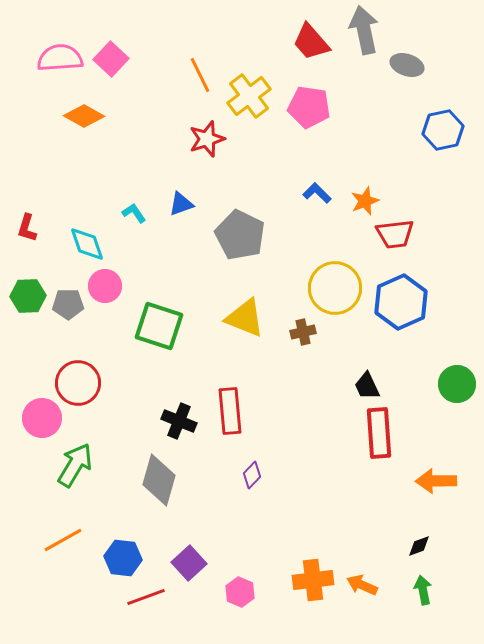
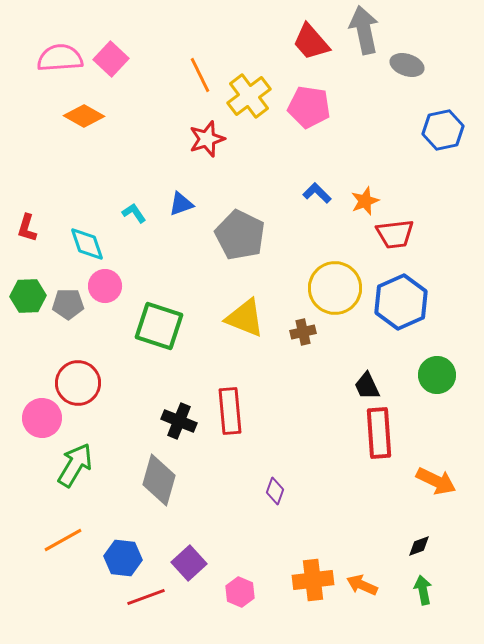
green circle at (457, 384): moved 20 px left, 9 px up
purple diamond at (252, 475): moved 23 px right, 16 px down; rotated 24 degrees counterclockwise
orange arrow at (436, 481): rotated 153 degrees counterclockwise
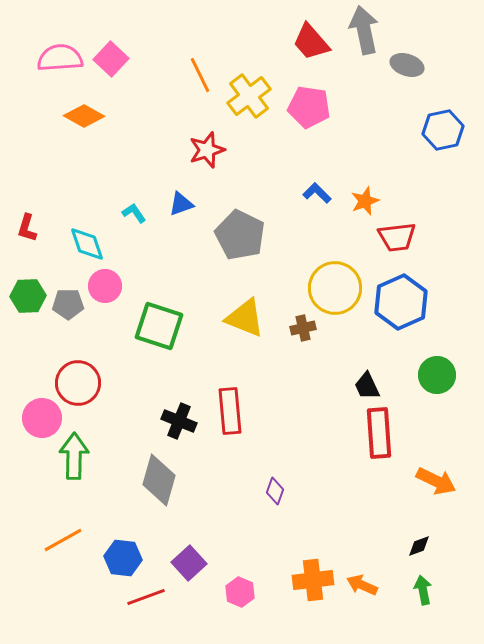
red star at (207, 139): moved 11 px down
red trapezoid at (395, 234): moved 2 px right, 3 px down
brown cross at (303, 332): moved 4 px up
green arrow at (75, 465): moved 1 px left, 9 px up; rotated 30 degrees counterclockwise
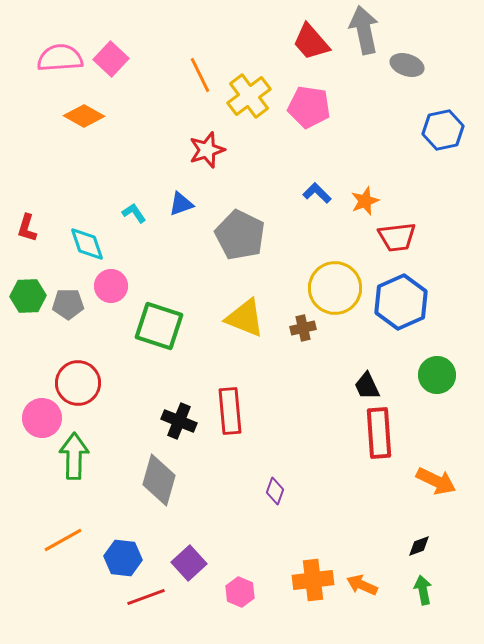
pink circle at (105, 286): moved 6 px right
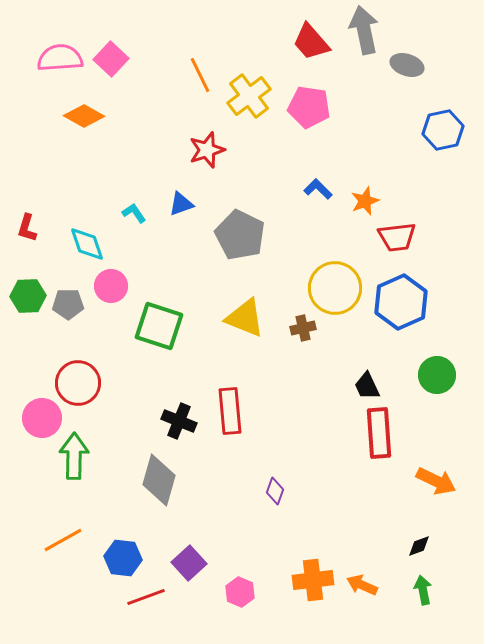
blue L-shape at (317, 193): moved 1 px right, 4 px up
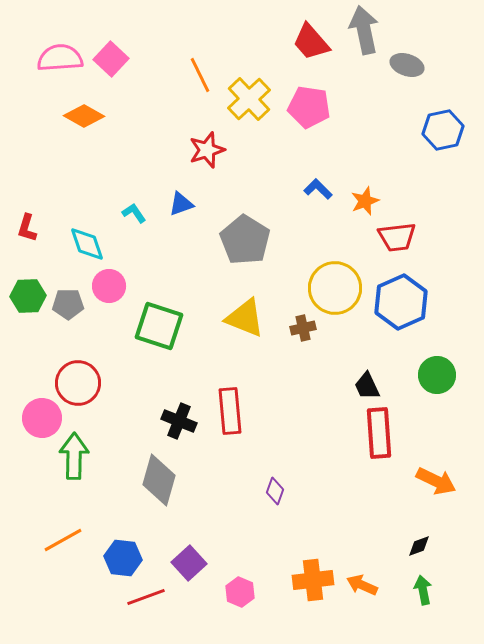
yellow cross at (249, 96): moved 3 px down; rotated 6 degrees counterclockwise
gray pentagon at (240, 235): moved 5 px right, 5 px down; rotated 6 degrees clockwise
pink circle at (111, 286): moved 2 px left
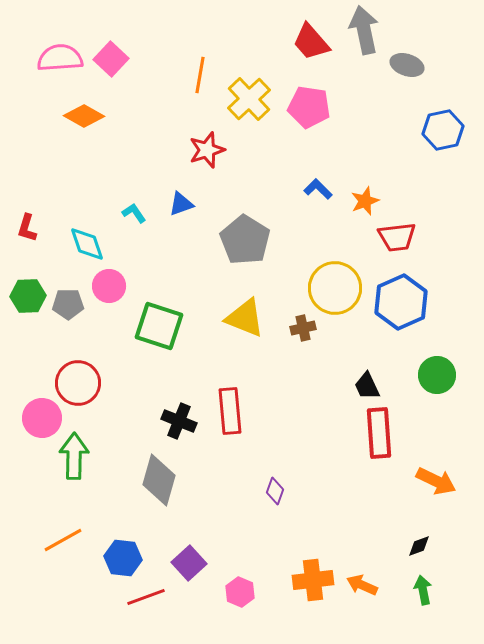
orange line at (200, 75): rotated 36 degrees clockwise
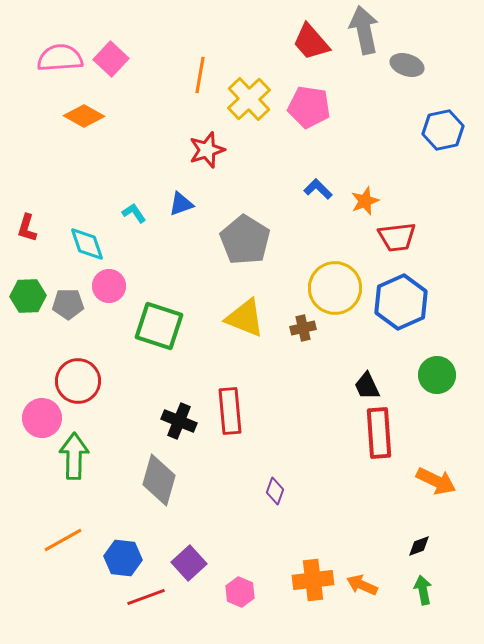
red circle at (78, 383): moved 2 px up
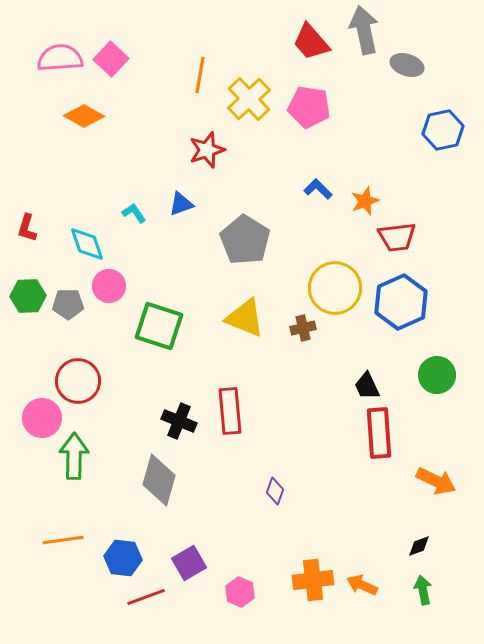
orange line at (63, 540): rotated 21 degrees clockwise
purple square at (189, 563): rotated 12 degrees clockwise
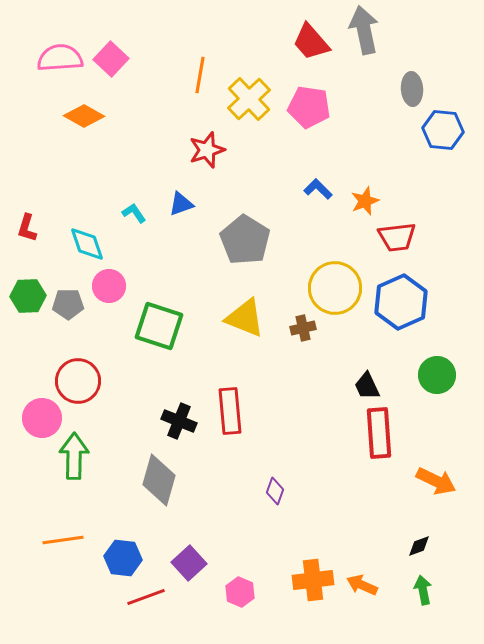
gray ellipse at (407, 65): moved 5 px right, 24 px down; rotated 68 degrees clockwise
blue hexagon at (443, 130): rotated 18 degrees clockwise
purple square at (189, 563): rotated 12 degrees counterclockwise
